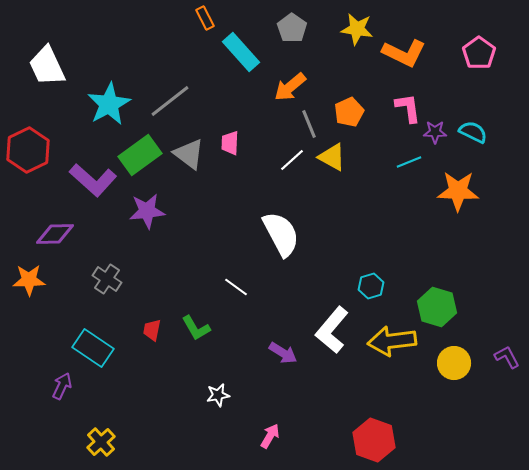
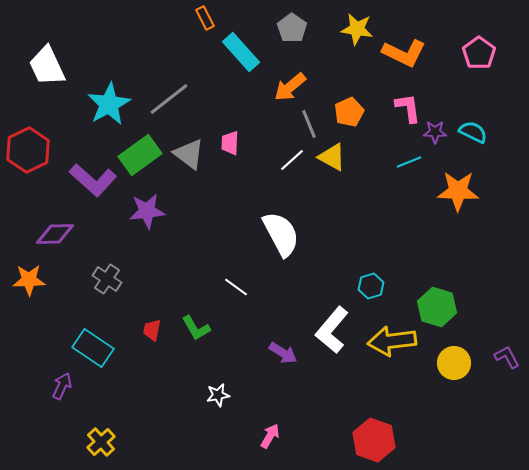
gray line at (170, 101): moved 1 px left, 2 px up
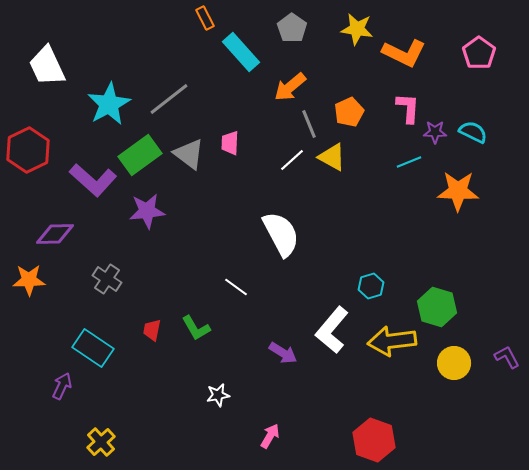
pink L-shape at (408, 108): rotated 12 degrees clockwise
